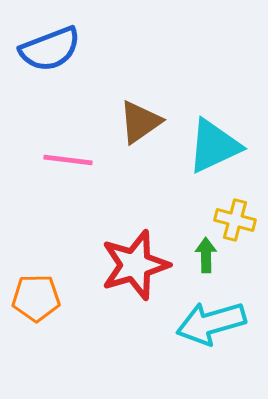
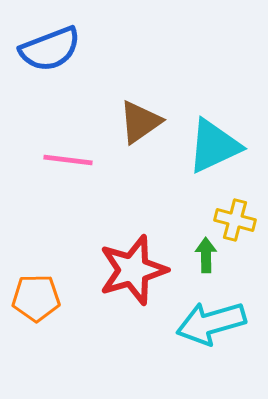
red star: moved 2 px left, 5 px down
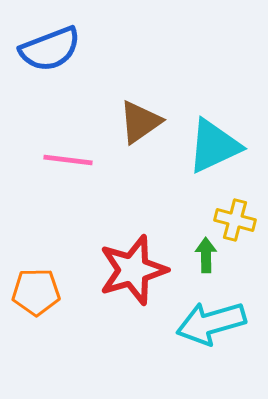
orange pentagon: moved 6 px up
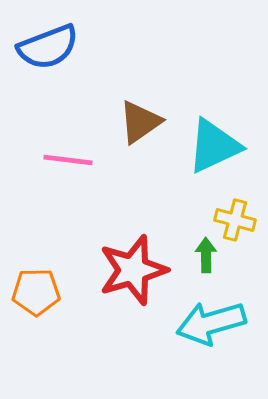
blue semicircle: moved 2 px left, 2 px up
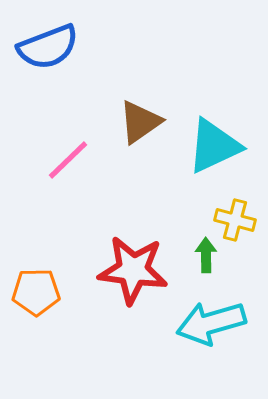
pink line: rotated 51 degrees counterclockwise
red star: rotated 24 degrees clockwise
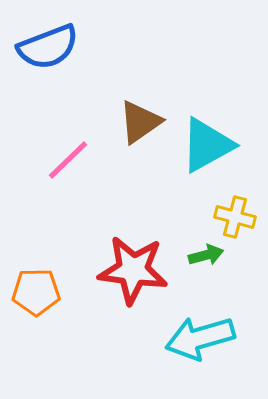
cyan triangle: moved 7 px left, 1 px up; rotated 4 degrees counterclockwise
yellow cross: moved 3 px up
green arrow: rotated 76 degrees clockwise
cyan arrow: moved 11 px left, 15 px down
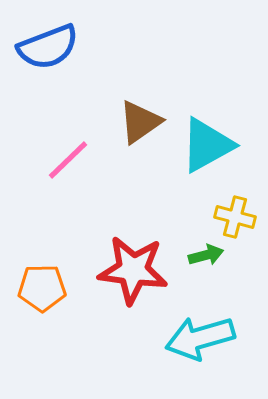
orange pentagon: moved 6 px right, 4 px up
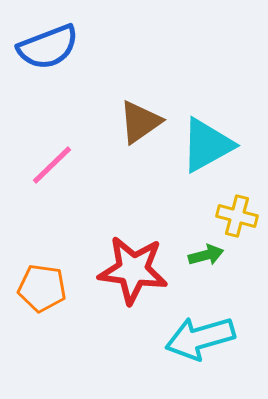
pink line: moved 16 px left, 5 px down
yellow cross: moved 2 px right, 1 px up
orange pentagon: rotated 9 degrees clockwise
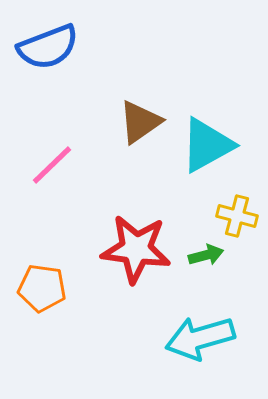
red star: moved 3 px right, 21 px up
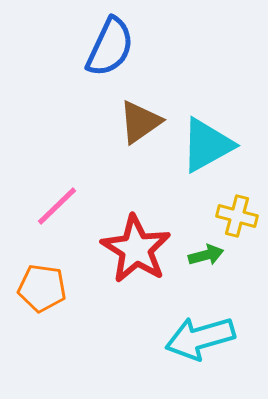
blue semicircle: moved 62 px right; rotated 44 degrees counterclockwise
pink line: moved 5 px right, 41 px down
red star: rotated 24 degrees clockwise
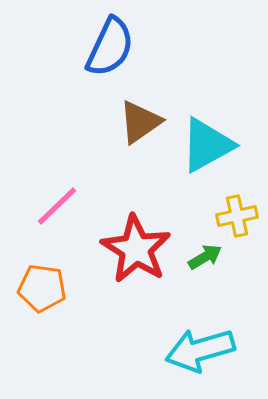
yellow cross: rotated 27 degrees counterclockwise
green arrow: moved 1 px left, 2 px down; rotated 16 degrees counterclockwise
cyan arrow: moved 12 px down
